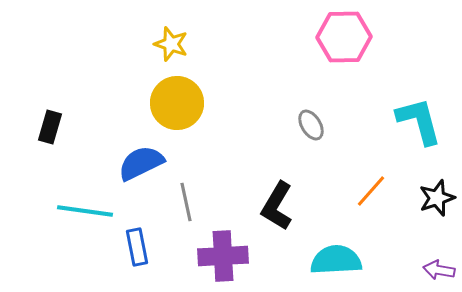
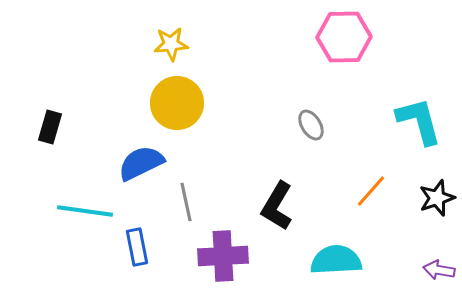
yellow star: rotated 24 degrees counterclockwise
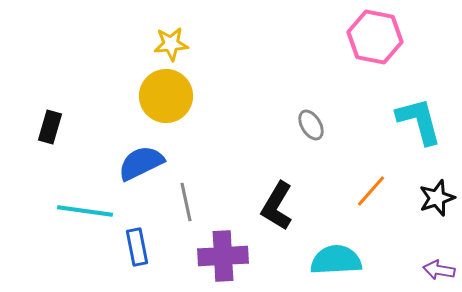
pink hexagon: moved 31 px right; rotated 12 degrees clockwise
yellow circle: moved 11 px left, 7 px up
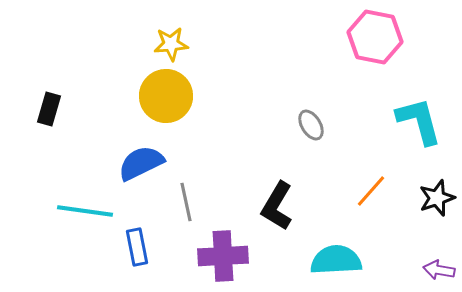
black rectangle: moved 1 px left, 18 px up
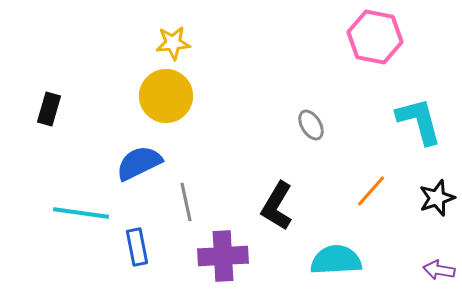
yellow star: moved 2 px right, 1 px up
blue semicircle: moved 2 px left
cyan line: moved 4 px left, 2 px down
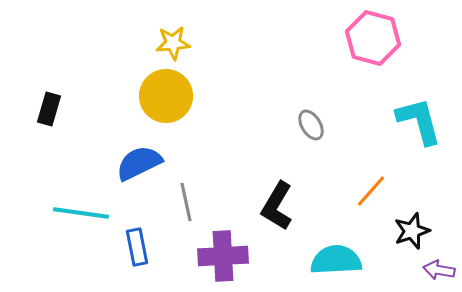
pink hexagon: moved 2 px left, 1 px down; rotated 4 degrees clockwise
black star: moved 25 px left, 33 px down
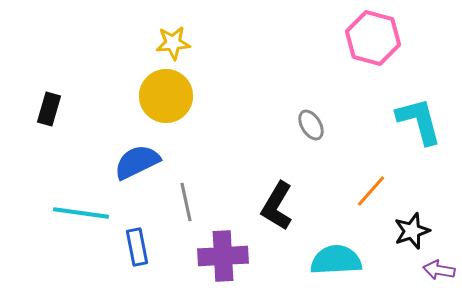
blue semicircle: moved 2 px left, 1 px up
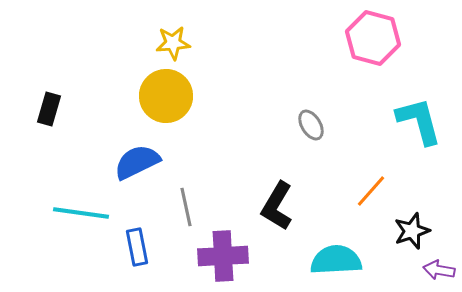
gray line: moved 5 px down
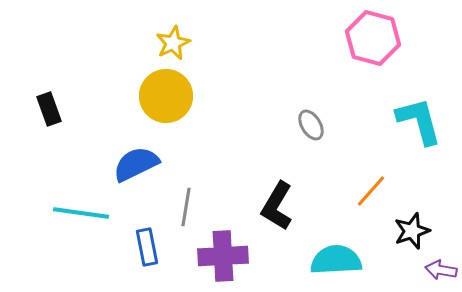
yellow star: rotated 20 degrees counterclockwise
black rectangle: rotated 36 degrees counterclockwise
blue semicircle: moved 1 px left, 2 px down
gray line: rotated 21 degrees clockwise
blue rectangle: moved 10 px right
purple arrow: moved 2 px right
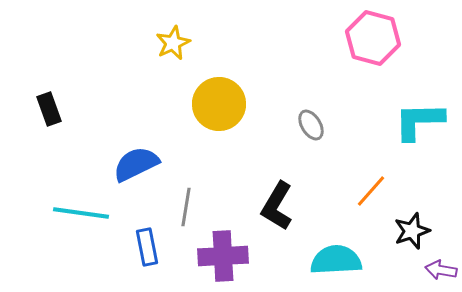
yellow circle: moved 53 px right, 8 px down
cyan L-shape: rotated 76 degrees counterclockwise
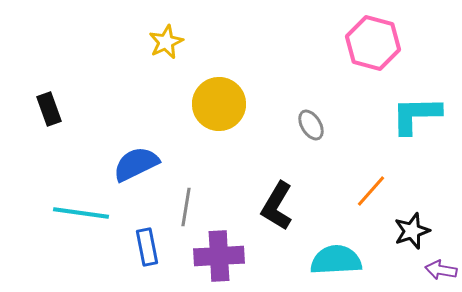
pink hexagon: moved 5 px down
yellow star: moved 7 px left, 1 px up
cyan L-shape: moved 3 px left, 6 px up
purple cross: moved 4 px left
